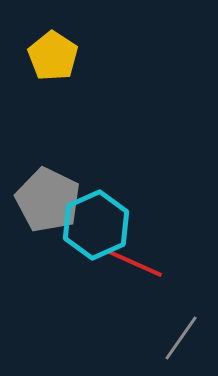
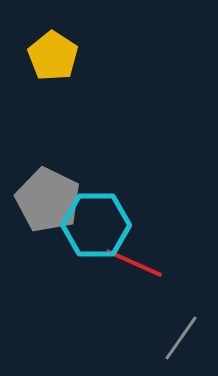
cyan hexagon: rotated 24 degrees clockwise
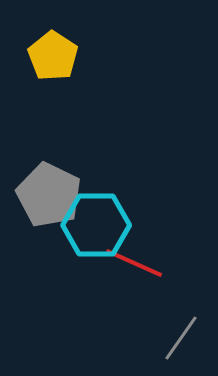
gray pentagon: moved 1 px right, 5 px up
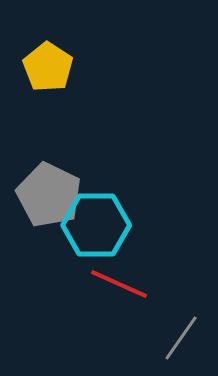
yellow pentagon: moved 5 px left, 11 px down
red line: moved 15 px left, 21 px down
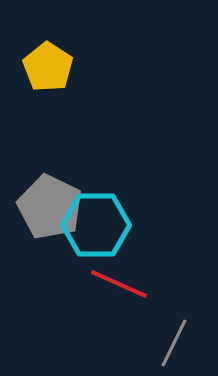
gray pentagon: moved 1 px right, 12 px down
gray line: moved 7 px left, 5 px down; rotated 9 degrees counterclockwise
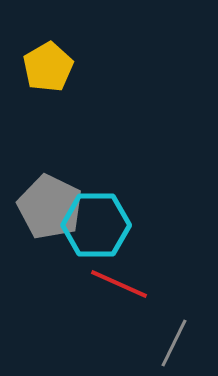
yellow pentagon: rotated 9 degrees clockwise
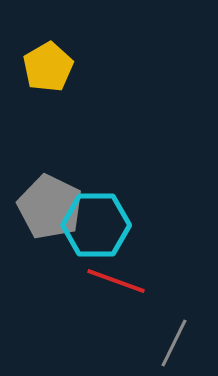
red line: moved 3 px left, 3 px up; rotated 4 degrees counterclockwise
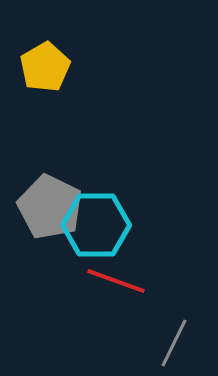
yellow pentagon: moved 3 px left
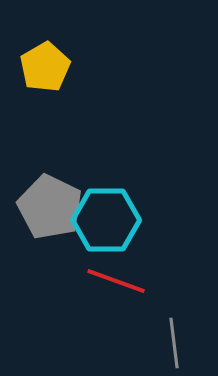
cyan hexagon: moved 10 px right, 5 px up
gray line: rotated 33 degrees counterclockwise
